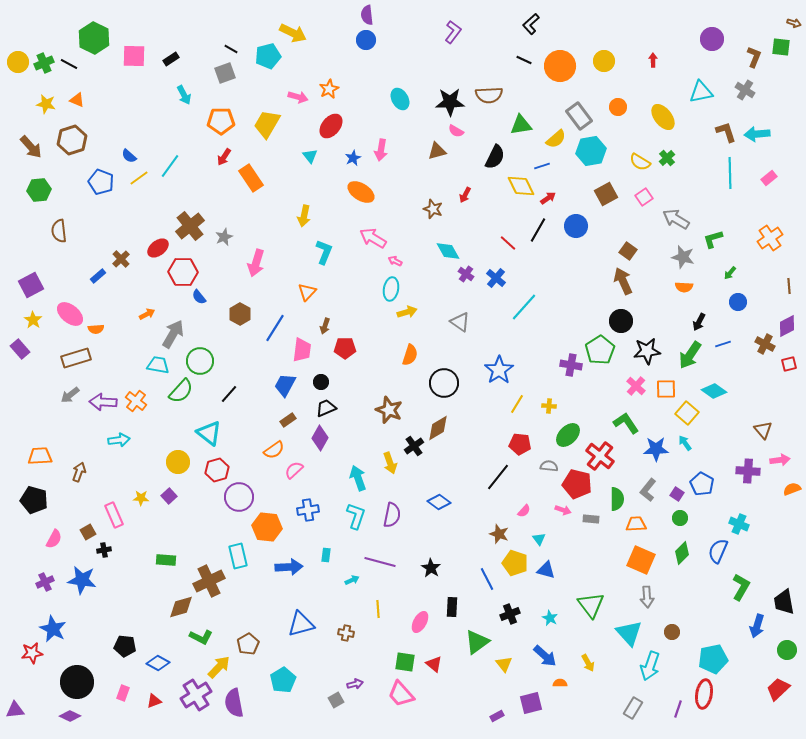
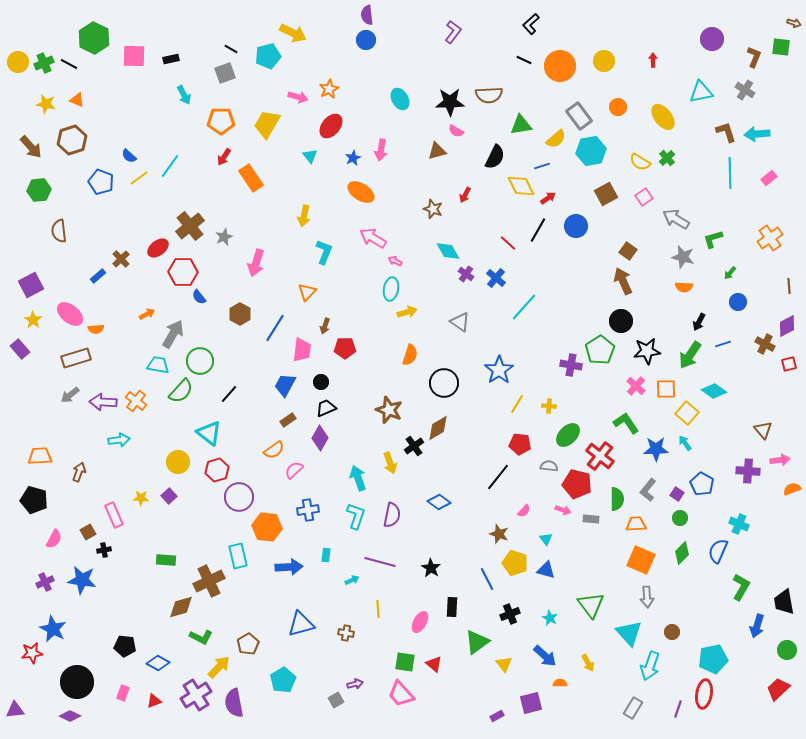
black rectangle at (171, 59): rotated 21 degrees clockwise
cyan triangle at (539, 539): moved 7 px right
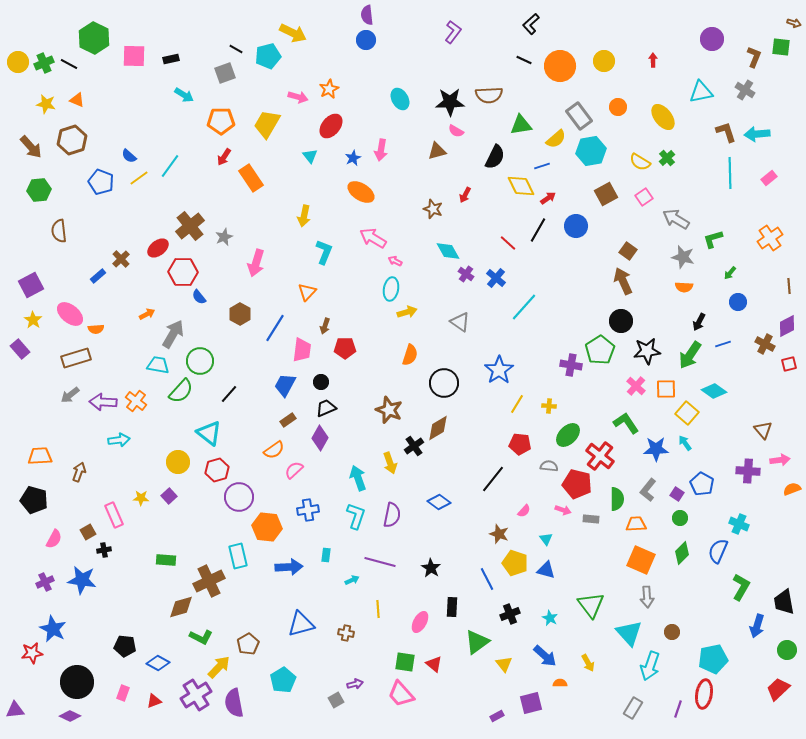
black line at (231, 49): moved 5 px right
cyan arrow at (184, 95): rotated 30 degrees counterclockwise
black line at (498, 477): moved 5 px left, 2 px down
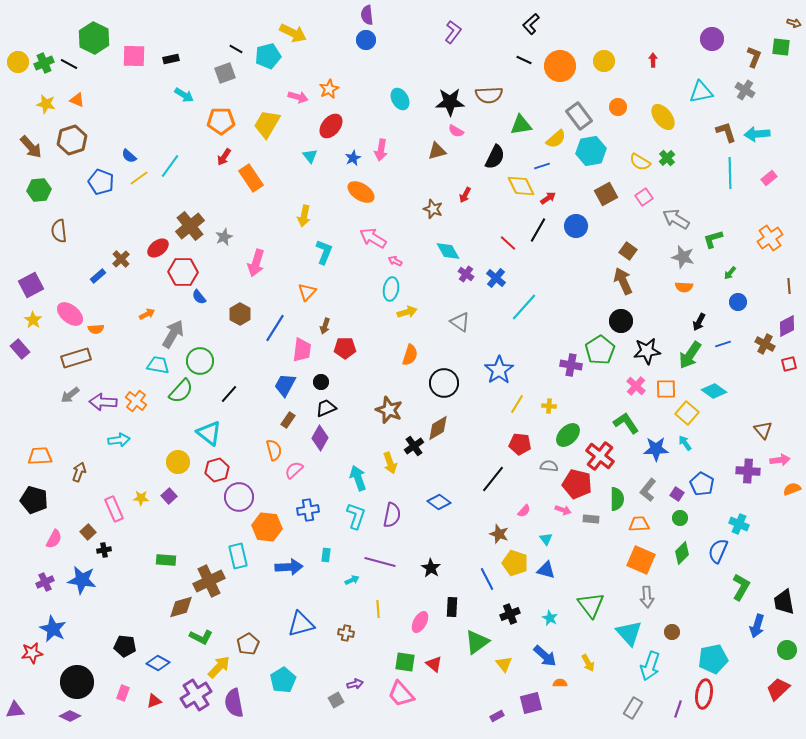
brown rectangle at (288, 420): rotated 21 degrees counterclockwise
orange semicircle at (274, 450): rotated 70 degrees counterclockwise
pink rectangle at (114, 515): moved 6 px up
orange trapezoid at (636, 524): moved 3 px right
brown square at (88, 532): rotated 14 degrees counterclockwise
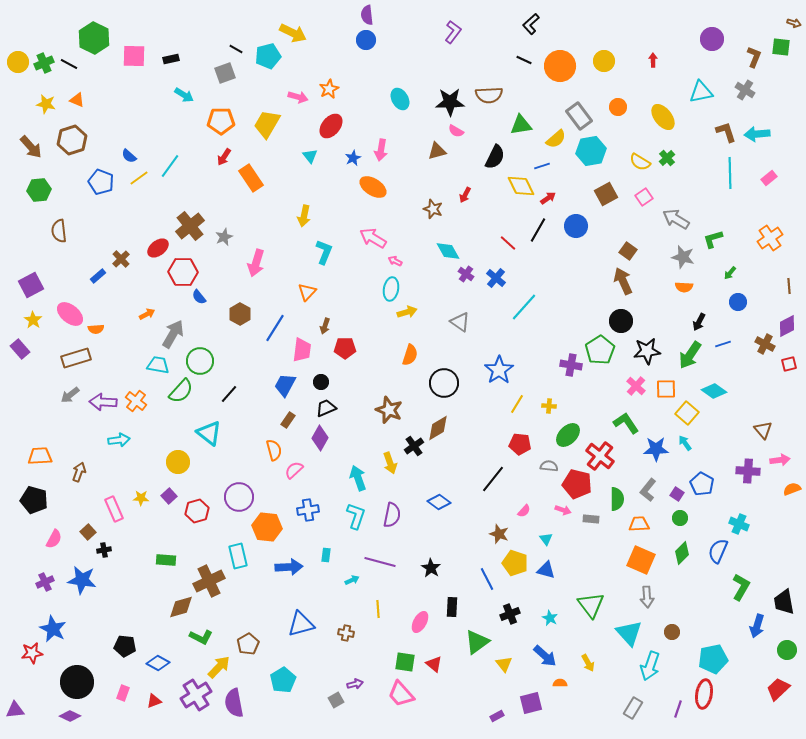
orange ellipse at (361, 192): moved 12 px right, 5 px up
red hexagon at (217, 470): moved 20 px left, 41 px down
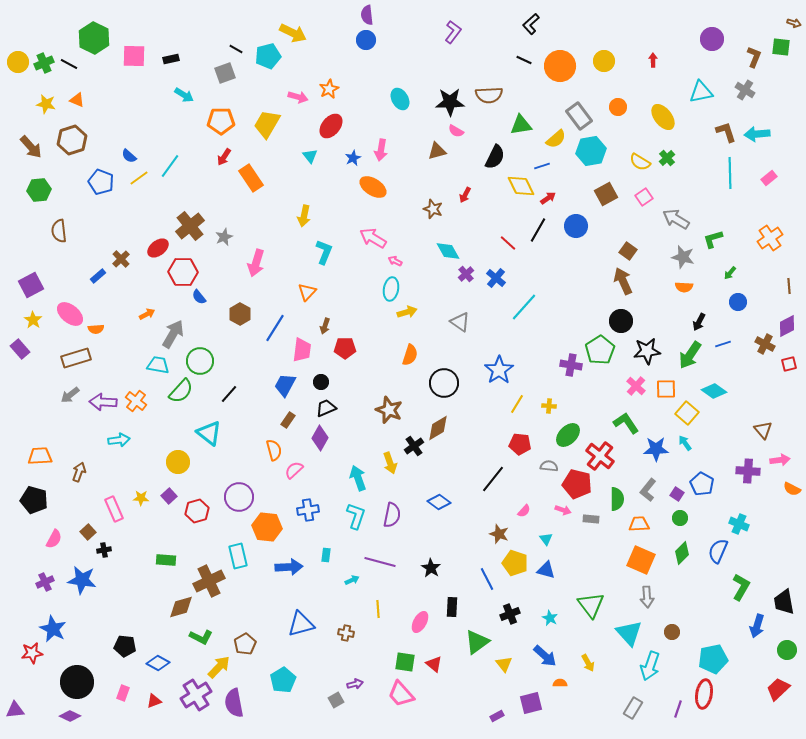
purple cross at (466, 274): rotated 14 degrees clockwise
orange semicircle at (792, 489): rotated 132 degrees counterclockwise
brown pentagon at (248, 644): moved 3 px left
